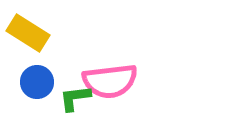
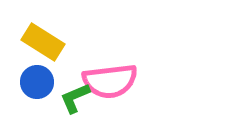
yellow rectangle: moved 15 px right, 9 px down
green L-shape: rotated 16 degrees counterclockwise
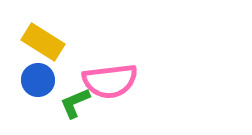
blue circle: moved 1 px right, 2 px up
green L-shape: moved 5 px down
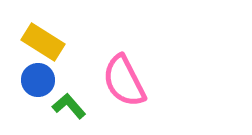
pink semicircle: moved 14 px right; rotated 70 degrees clockwise
green L-shape: moved 6 px left, 3 px down; rotated 72 degrees clockwise
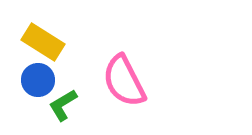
green L-shape: moved 6 px left, 1 px up; rotated 80 degrees counterclockwise
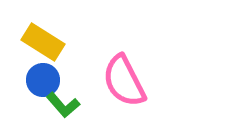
blue circle: moved 5 px right
green L-shape: rotated 100 degrees counterclockwise
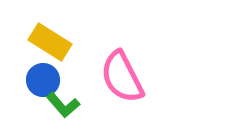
yellow rectangle: moved 7 px right
pink semicircle: moved 2 px left, 4 px up
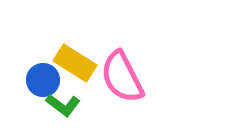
yellow rectangle: moved 25 px right, 21 px down
green L-shape: rotated 12 degrees counterclockwise
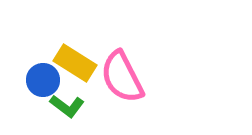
green L-shape: moved 4 px right, 1 px down
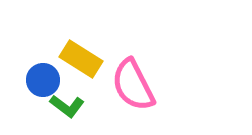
yellow rectangle: moved 6 px right, 4 px up
pink semicircle: moved 11 px right, 8 px down
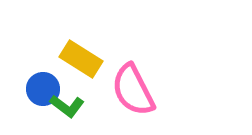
blue circle: moved 9 px down
pink semicircle: moved 5 px down
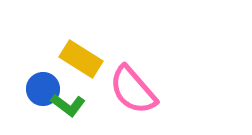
pink semicircle: rotated 14 degrees counterclockwise
green L-shape: moved 1 px right, 1 px up
